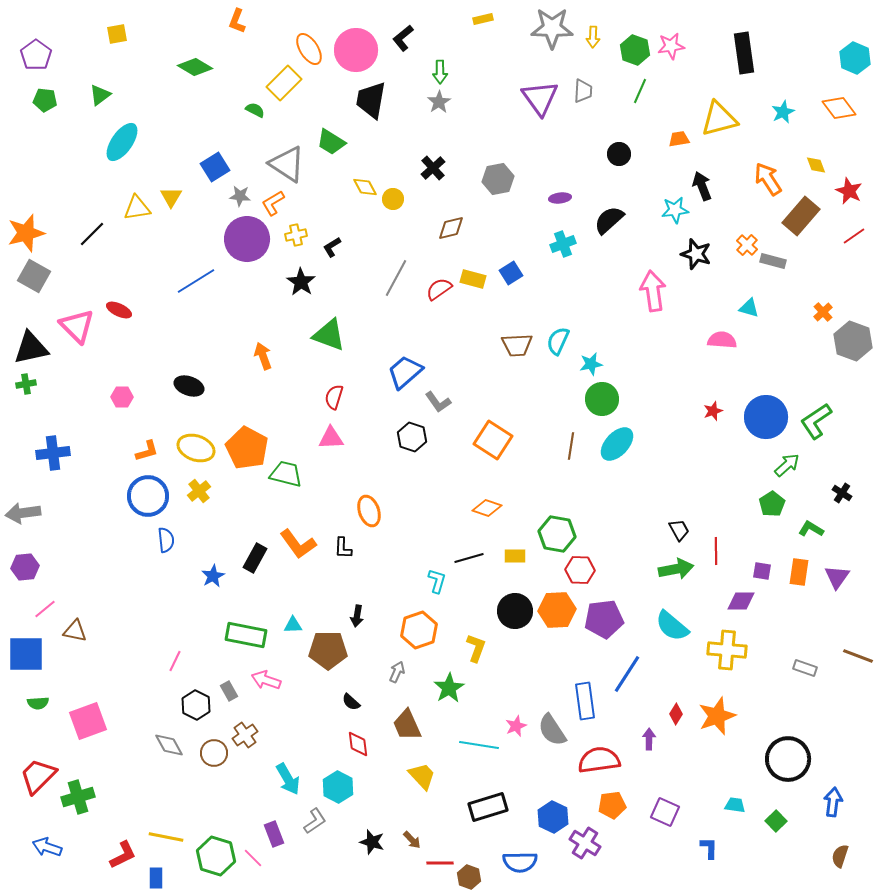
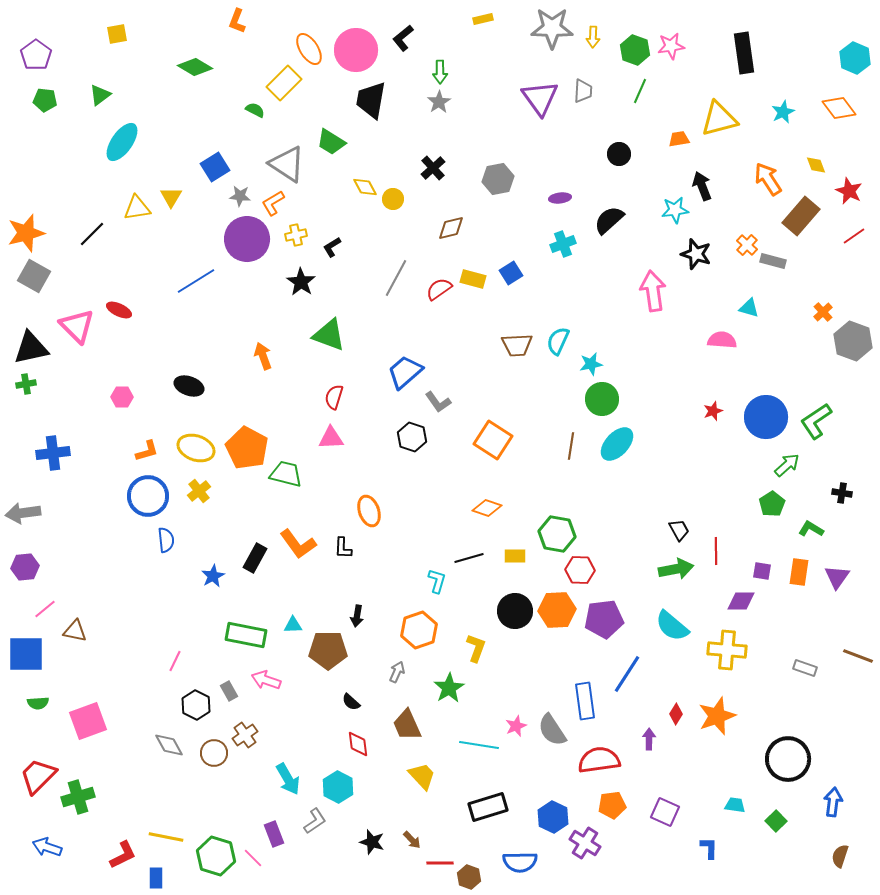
black cross at (842, 493): rotated 24 degrees counterclockwise
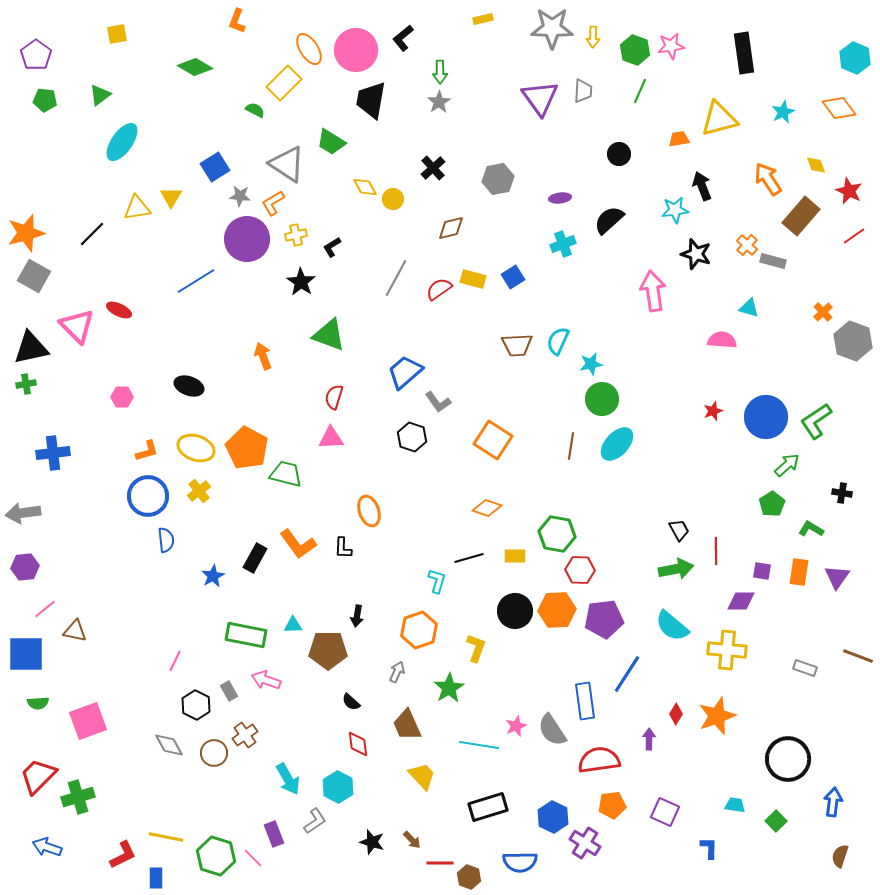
blue square at (511, 273): moved 2 px right, 4 px down
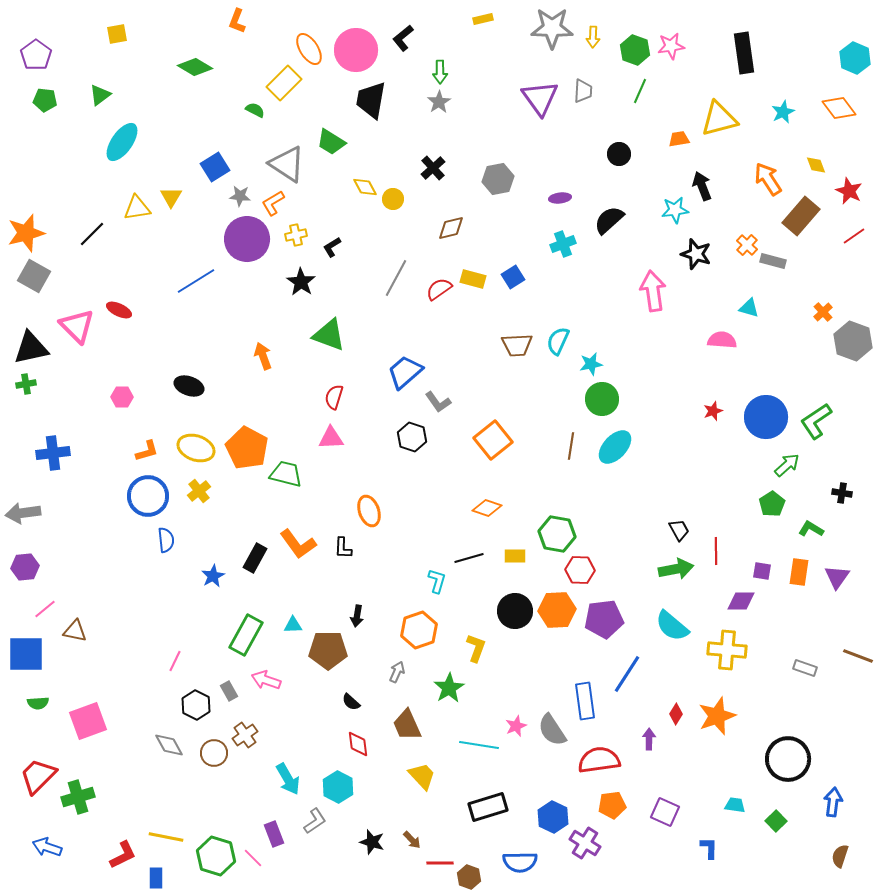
orange square at (493, 440): rotated 18 degrees clockwise
cyan ellipse at (617, 444): moved 2 px left, 3 px down
green rectangle at (246, 635): rotated 72 degrees counterclockwise
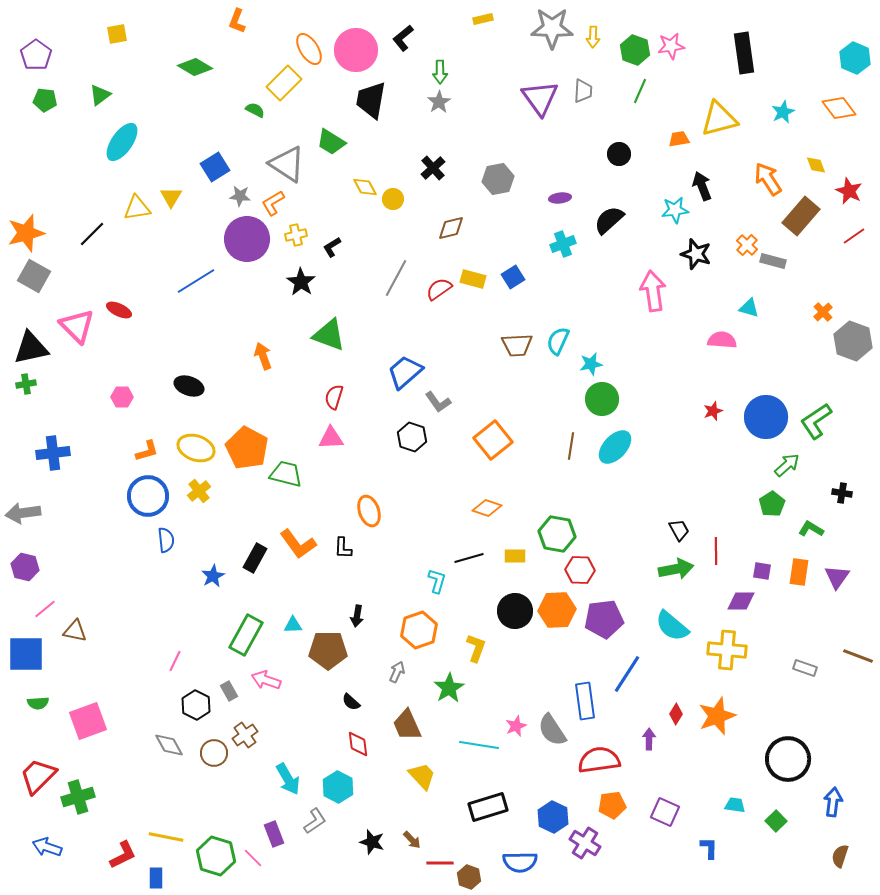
purple hexagon at (25, 567): rotated 20 degrees clockwise
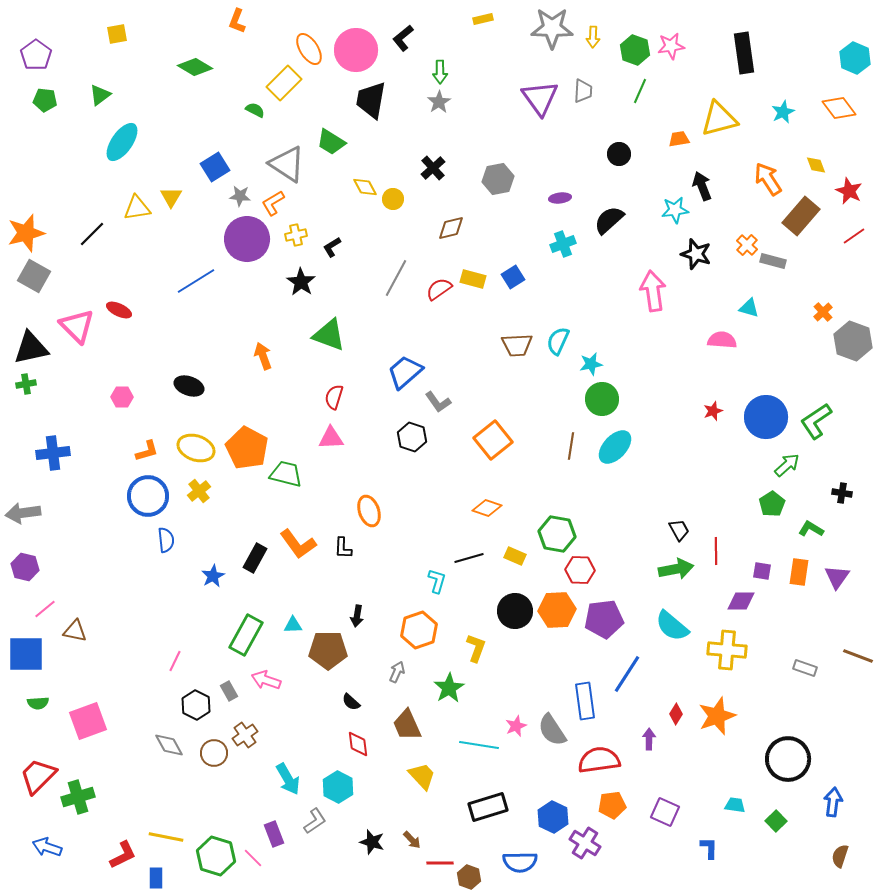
yellow rectangle at (515, 556): rotated 25 degrees clockwise
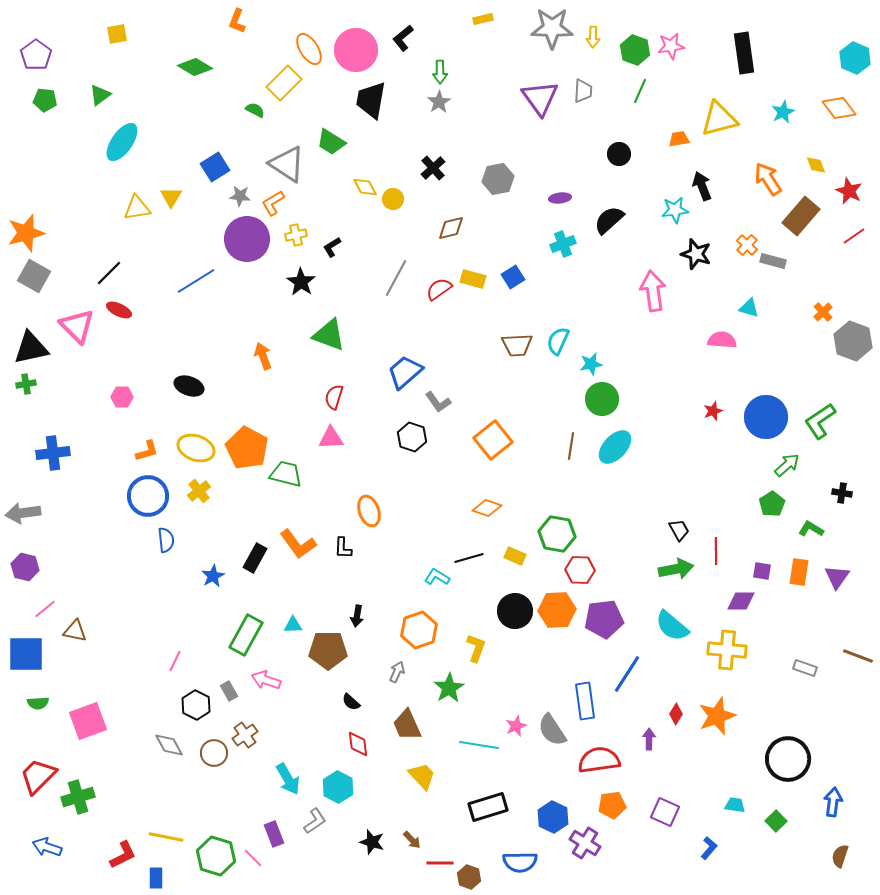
black line at (92, 234): moved 17 px right, 39 px down
green L-shape at (816, 421): moved 4 px right
cyan L-shape at (437, 581): moved 4 px up; rotated 75 degrees counterclockwise
blue L-shape at (709, 848): rotated 40 degrees clockwise
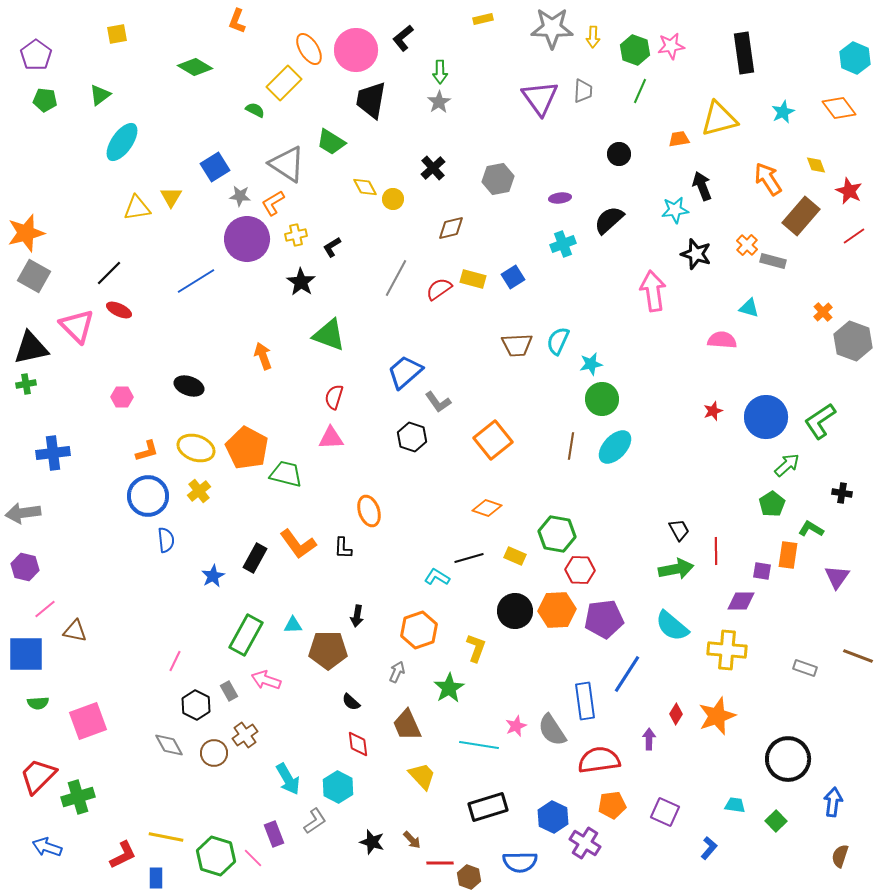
orange rectangle at (799, 572): moved 11 px left, 17 px up
